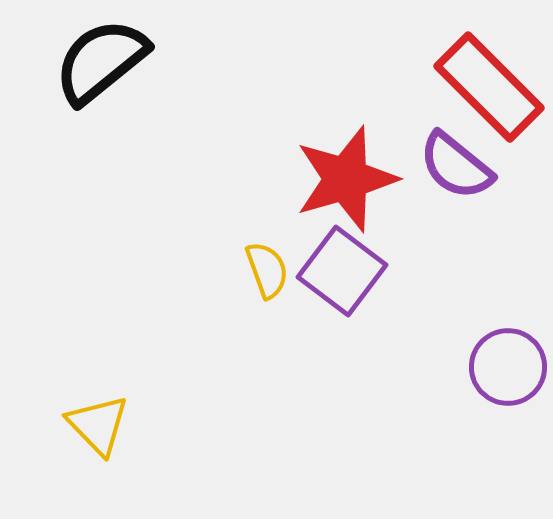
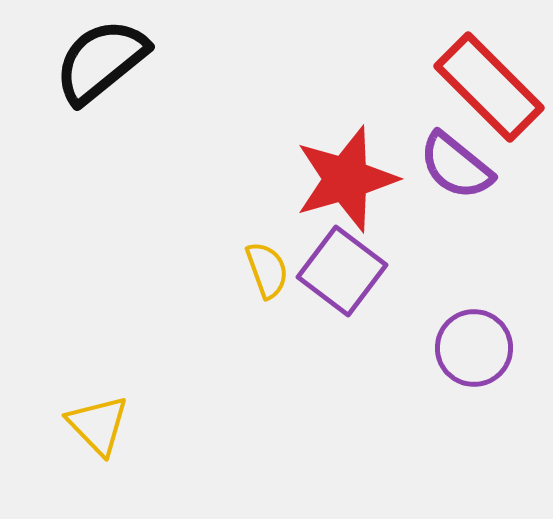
purple circle: moved 34 px left, 19 px up
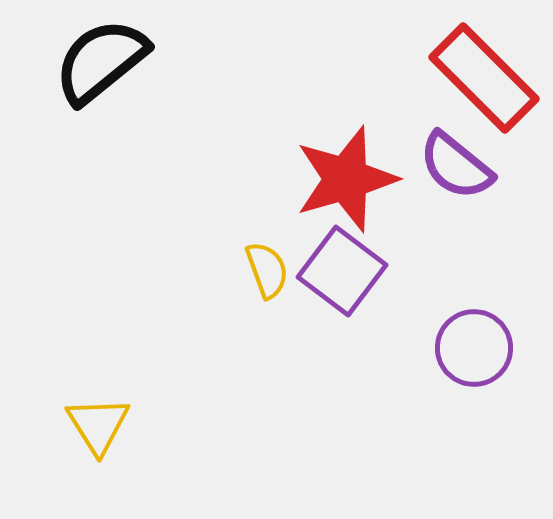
red rectangle: moved 5 px left, 9 px up
yellow triangle: rotated 12 degrees clockwise
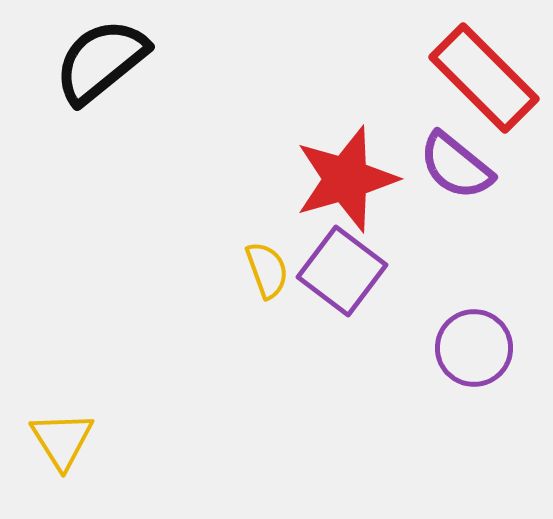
yellow triangle: moved 36 px left, 15 px down
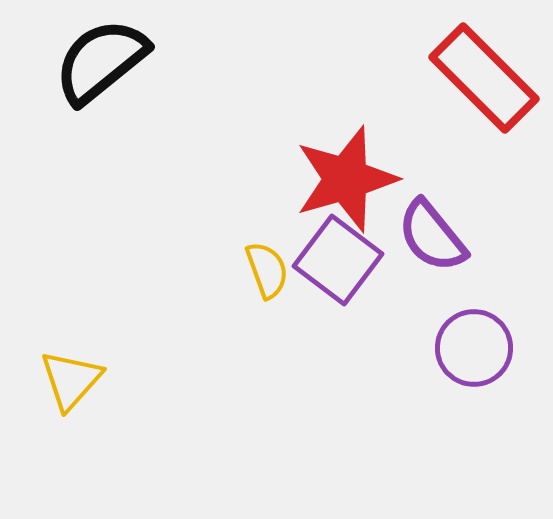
purple semicircle: moved 24 px left, 70 px down; rotated 12 degrees clockwise
purple square: moved 4 px left, 11 px up
yellow triangle: moved 9 px right, 60 px up; rotated 14 degrees clockwise
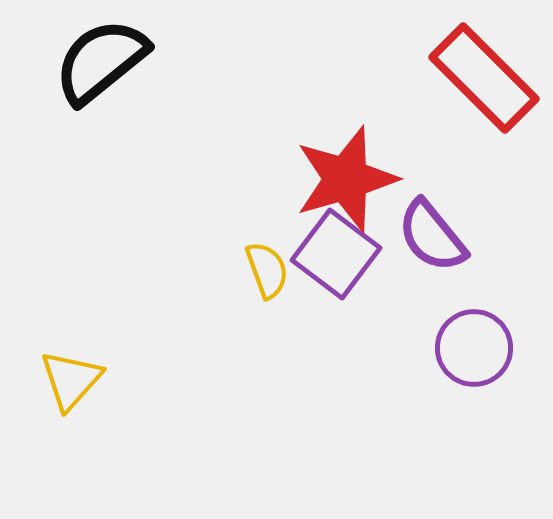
purple square: moved 2 px left, 6 px up
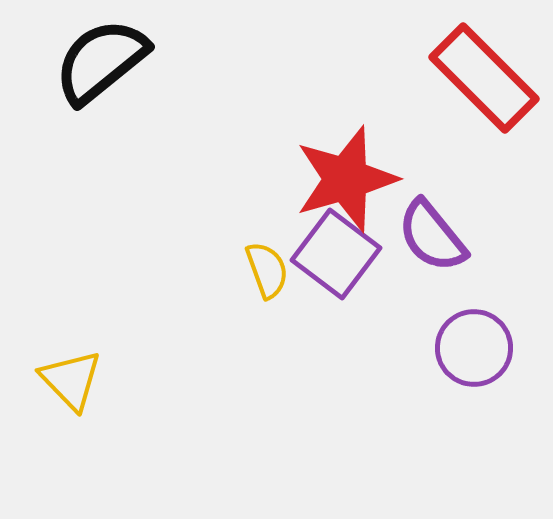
yellow triangle: rotated 26 degrees counterclockwise
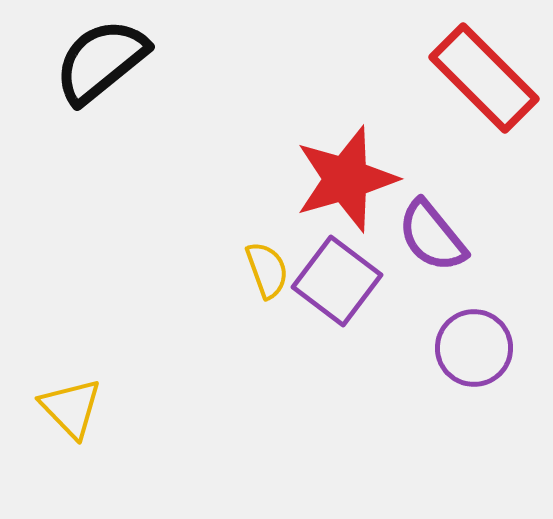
purple square: moved 1 px right, 27 px down
yellow triangle: moved 28 px down
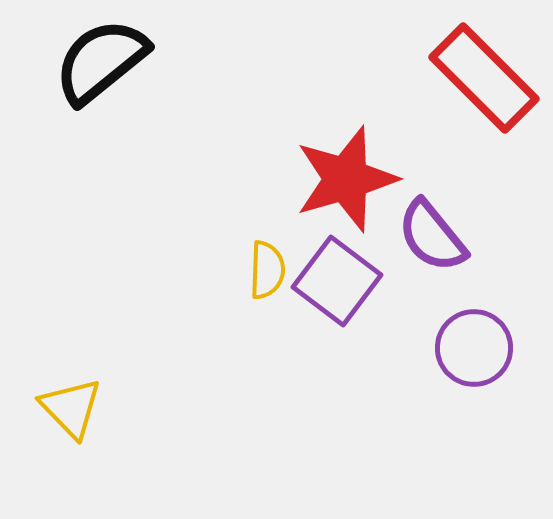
yellow semicircle: rotated 22 degrees clockwise
